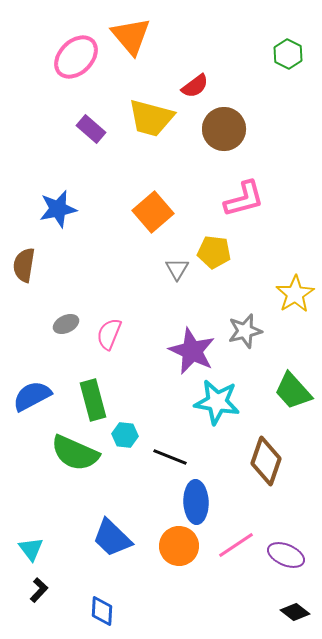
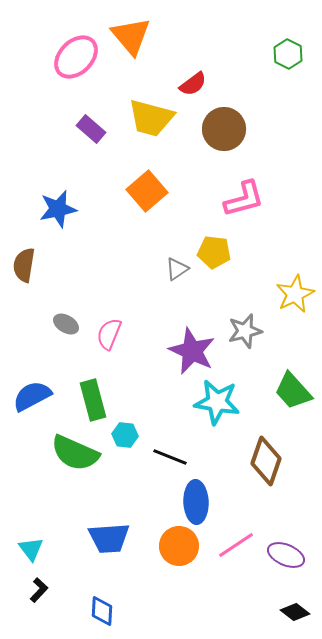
red semicircle: moved 2 px left, 2 px up
orange square: moved 6 px left, 21 px up
gray triangle: rotated 25 degrees clockwise
yellow star: rotated 6 degrees clockwise
gray ellipse: rotated 55 degrees clockwise
blue trapezoid: moved 3 px left; rotated 48 degrees counterclockwise
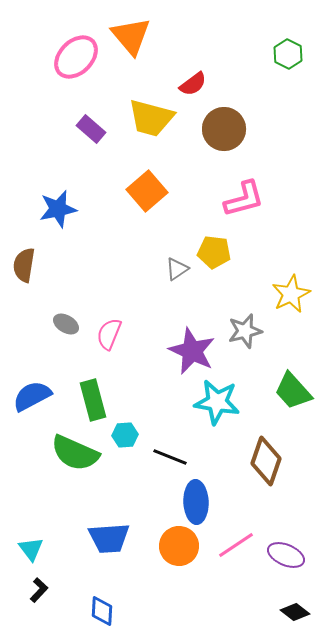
yellow star: moved 4 px left
cyan hexagon: rotated 10 degrees counterclockwise
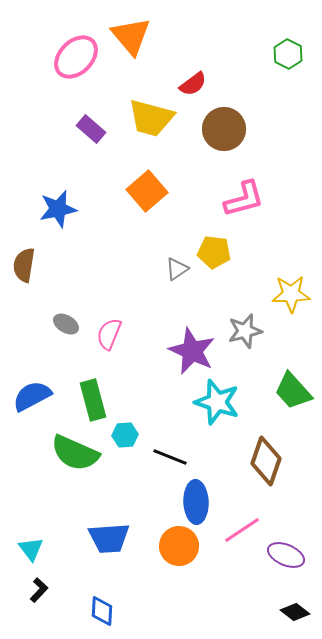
yellow star: rotated 24 degrees clockwise
cyan star: rotated 9 degrees clockwise
pink line: moved 6 px right, 15 px up
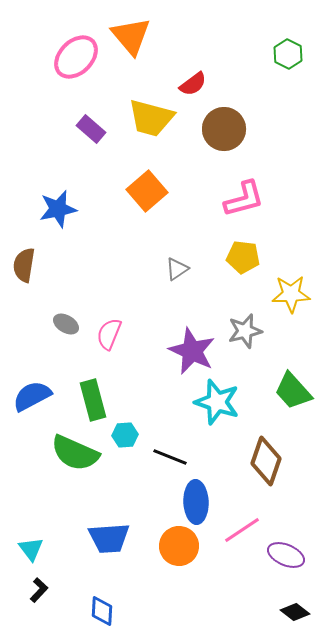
yellow pentagon: moved 29 px right, 5 px down
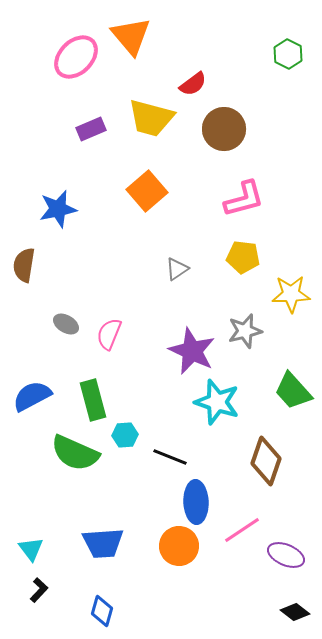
purple rectangle: rotated 64 degrees counterclockwise
blue trapezoid: moved 6 px left, 5 px down
blue diamond: rotated 12 degrees clockwise
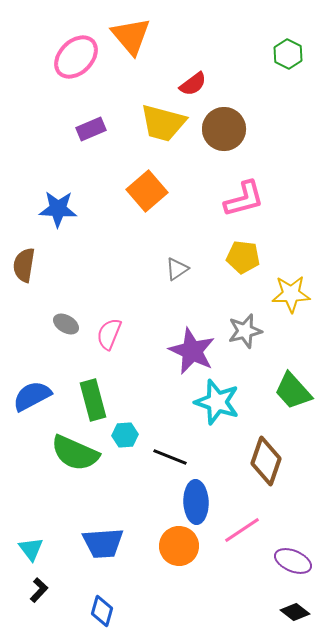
yellow trapezoid: moved 12 px right, 5 px down
blue star: rotated 15 degrees clockwise
purple ellipse: moved 7 px right, 6 px down
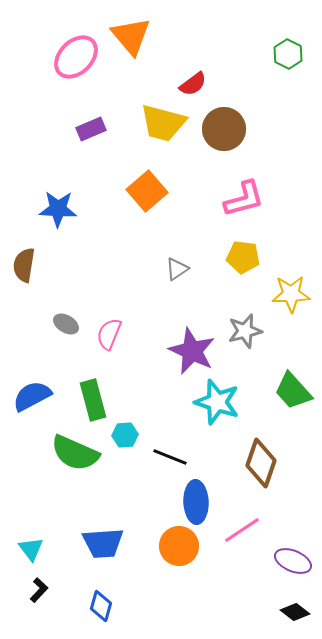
brown diamond: moved 5 px left, 2 px down
blue diamond: moved 1 px left, 5 px up
